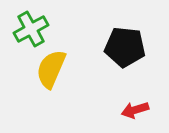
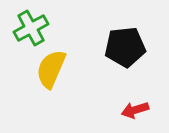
green cross: moved 1 px up
black pentagon: rotated 12 degrees counterclockwise
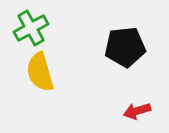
yellow semicircle: moved 11 px left, 3 px down; rotated 39 degrees counterclockwise
red arrow: moved 2 px right, 1 px down
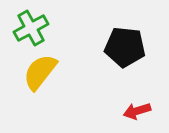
black pentagon: rotated 12 degrees clockwise
yellow semicircle: rotated 54 degrees clockwise
